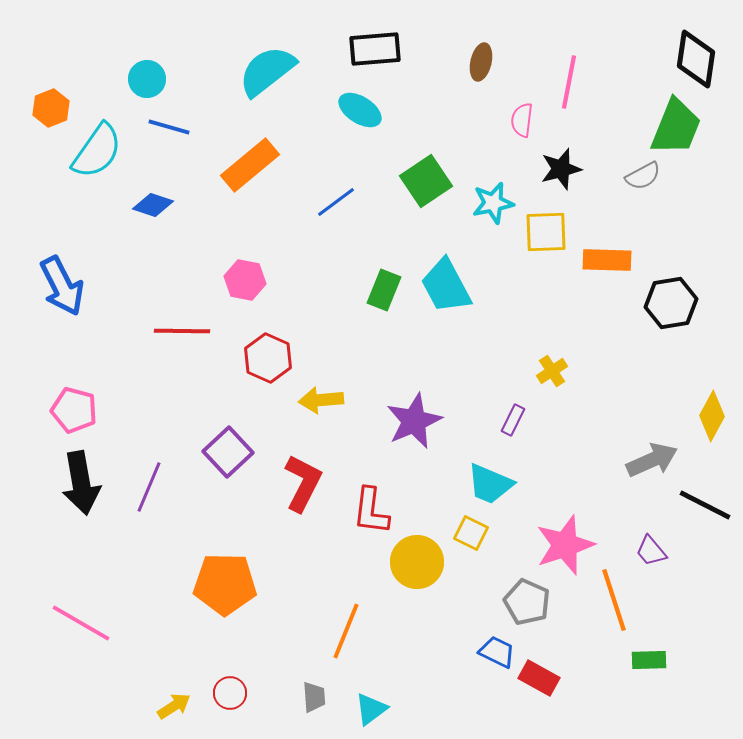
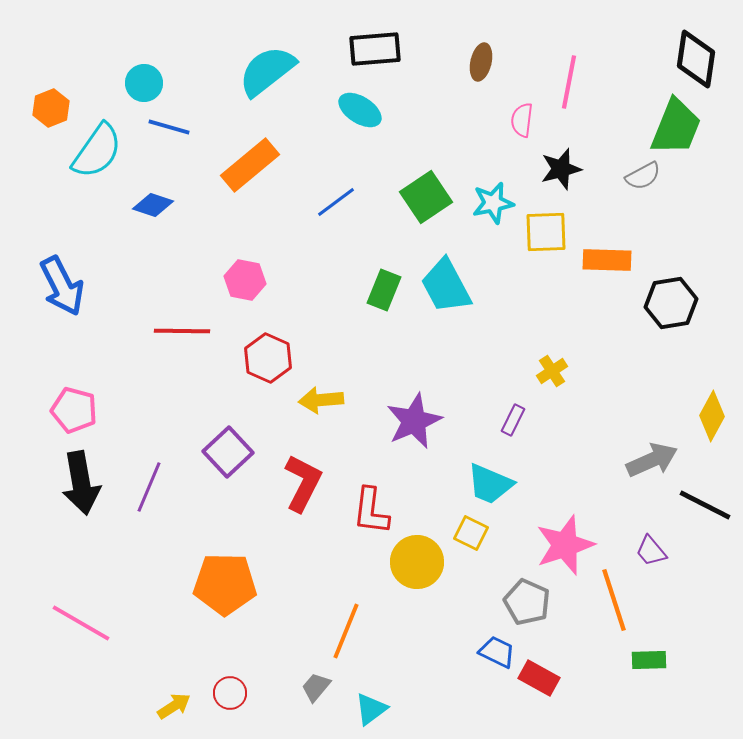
cyan circle at (147, 79): moved 3 px left, 4 px down
green square at (426, 181): moved 16 px down
gray trapezoid at (314, 697): moved 2 px right, 10 px up; rotated 136 degrees counterclockwise
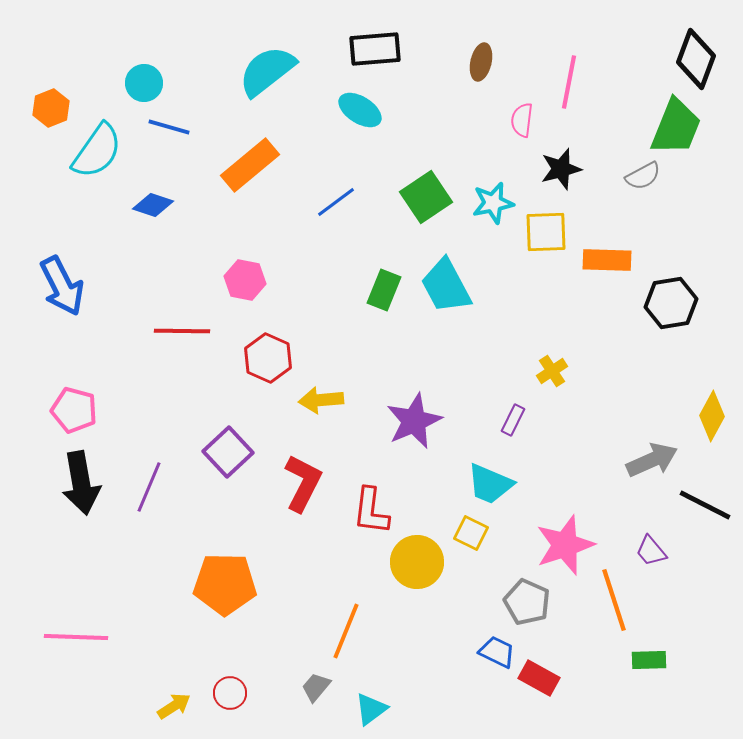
black diamond at (696, 59): rotated 12 degrees clockwise
pink line at (81, 623): moved 5 px left, 14 px down; rotated 28 degrees counterclockwise
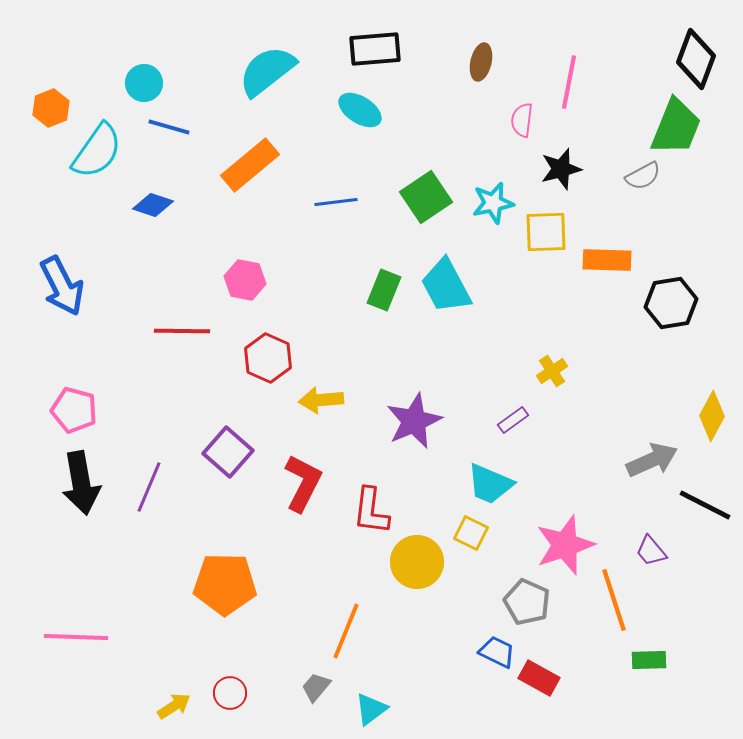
blue line at (336, 202): rotated 30 degrees clockwise
purple rectangle at (513, 420): rotated 28 degrees clockwise
purple square at (228, 452): rotated 6 degrees counterclockwise
